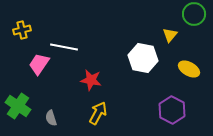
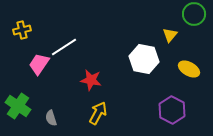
white line: rotated 44 degrees counterclockwise
white hexagon: moved 1 px right, 1 px down
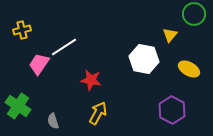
gray semicircle: moved 2 px right, 3 px down
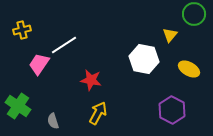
white line: moved 2 px up
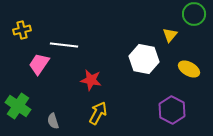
white line: rotated 40 degrees clockwise
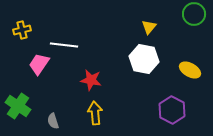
yellow triangle: moved 21 px left, 8 px up
yellow ellipse: moved 1 px right, 1 px down
yellow arrow: moved 3 px left; rotated 35 degrees counterclockwise
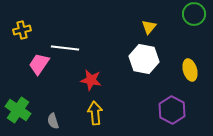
white line: moved 1 px right, 3 px down
yellow ellipse: rotated 45 degrees clockwise
green cross: moved 4 px down
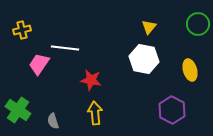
green circle: moved 4 px right, 10 px down
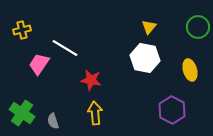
green circle: moved 3 px down
white line: rotated 24 degrees clockwise
white hexagon: moved 1 px right, 1 px up
green cross: moved 4 px right, 3 px down
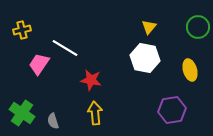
purple hexagon: rotated 24 degrees clockwise
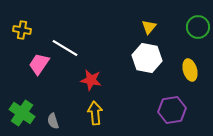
yellow cross: rotated 24 degrees clockwise
white hexagon: moved 2 px right
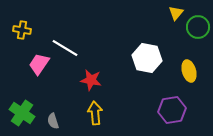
yellow triangle: moved 27 px right, 14 px up
yellow ellipse: moved 1 px left, 1 px down
